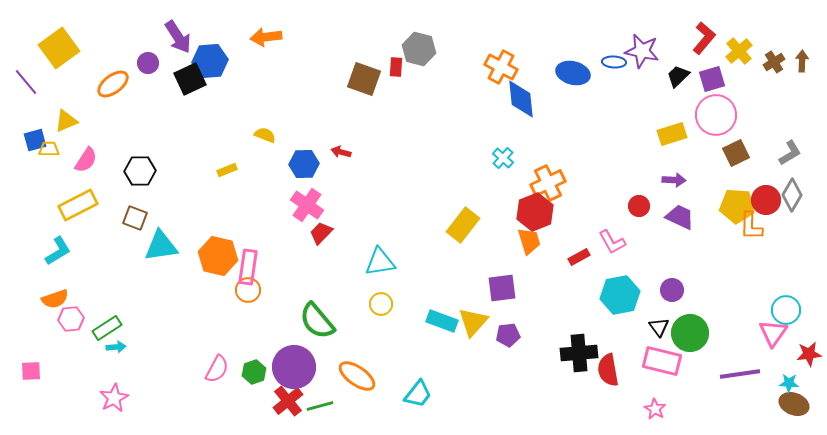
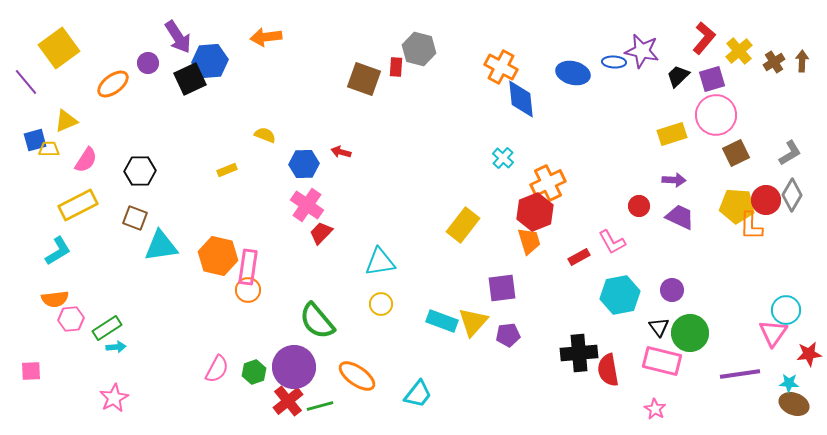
orange semicircle at (55, 299): rotated 12 degrees clockwise
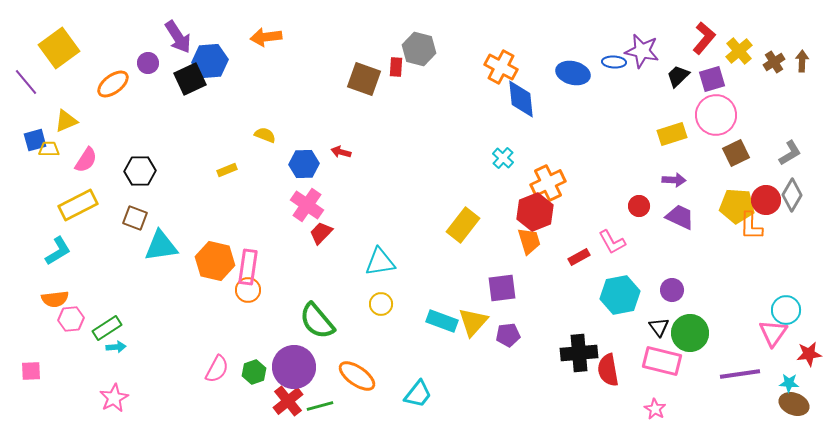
orange hexagon at (218, 256): moved 3 px left, 5 px down
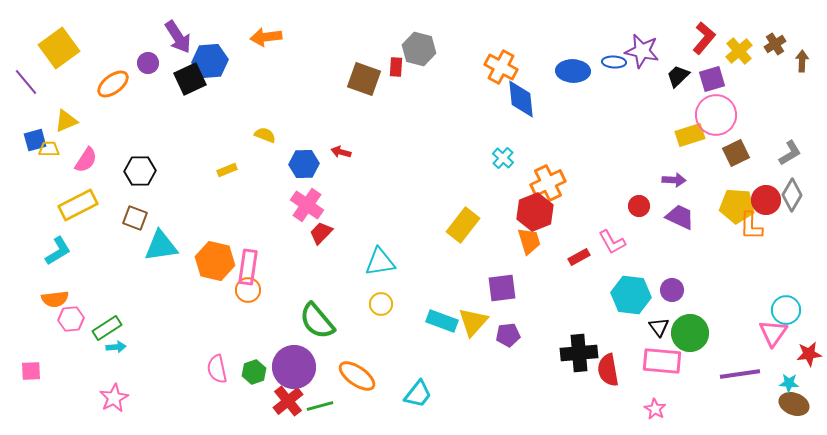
brown cross at (774, 62): moved 1 px right, 18 px up
blue ellipse at (573, 73): moved 2 px up; rotated 12 degrees counterclockwise
yellow rectangle at (672, 134): moved 18 px right, 1 px down
cyan hexagon at (620, 295): moved 11 px right; rotated 18 degrees clockwise
pink rectangle at (662, 361): rotated 9 degrees counterclockwise
pink semicircle at (217, 369): rotated 140 degrees clockwise
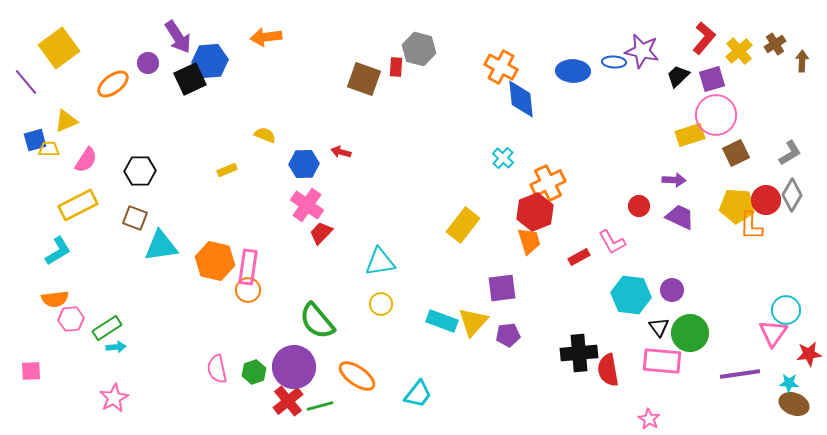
pink star at (655, 409): moved 6 px left, 10 px down
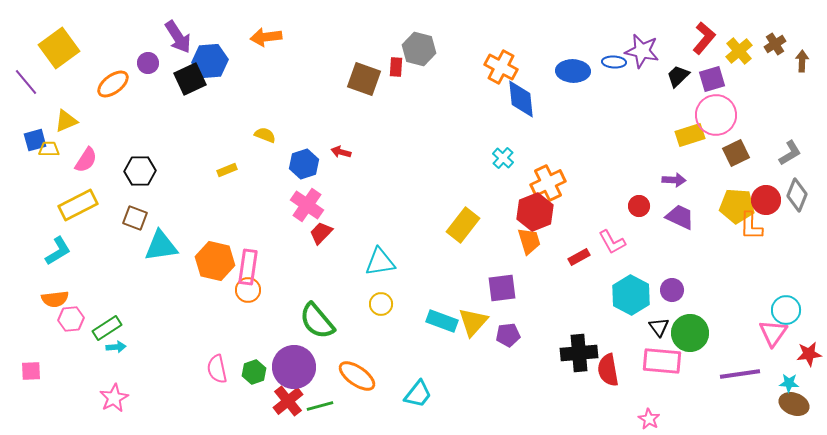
blue hexagon at (304, 164): rotated 16 degrees counterclockwise
gray diamond at (792, 195): moved 5 px right; rotated 8 degrees counterclockwise
cyan hexagon at (631, 295): rotated 21 degrees clockwise
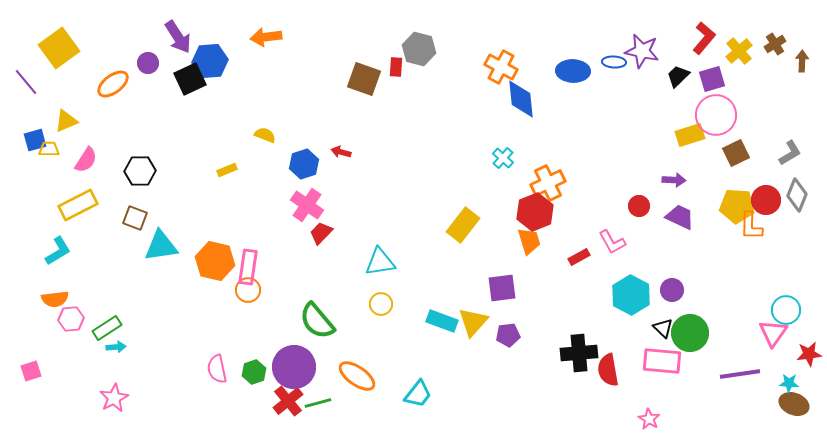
black triangle at (659, 327): moved 4 px right, 1 px down; rotated 10 degrees counterclockwise
pink square at (31, 371): rotated 15 degrees counterclockwise
green line at (320, 406): moved 2 px left, 3 px up
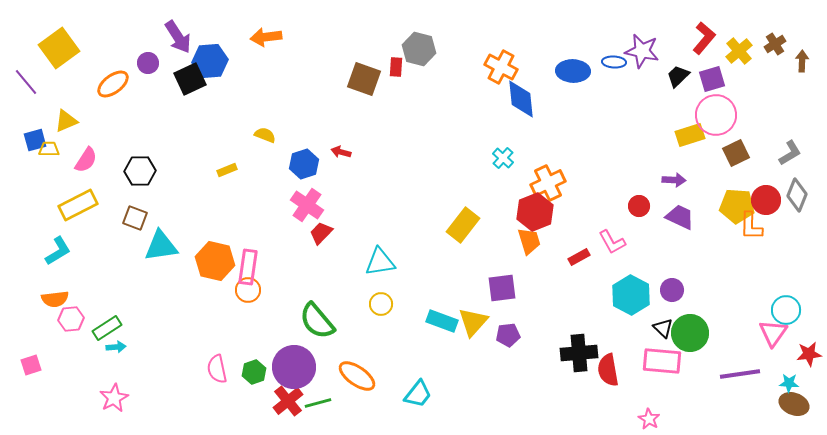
pink square at (31, 371): moved 6 px up
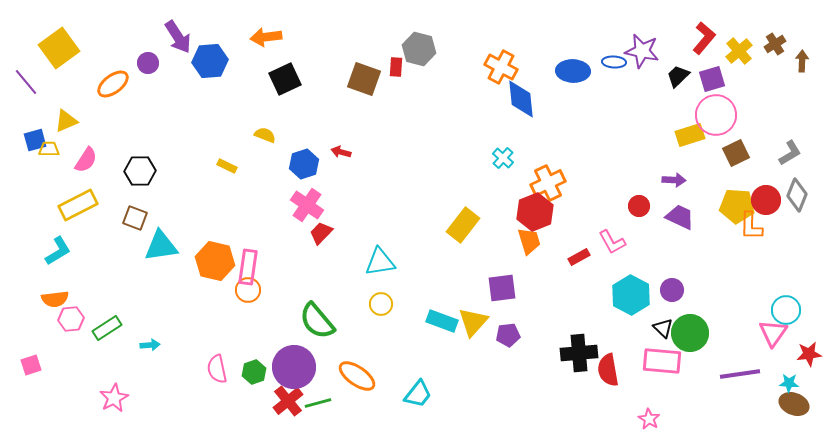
black square at (190, 79): moved 95 px right
yellow rectangle at (227, 170): moved 4 px up; rotated 48 degrees clockwise
cyan arrow at (116, 347): moved 34 px right, 2 px up
